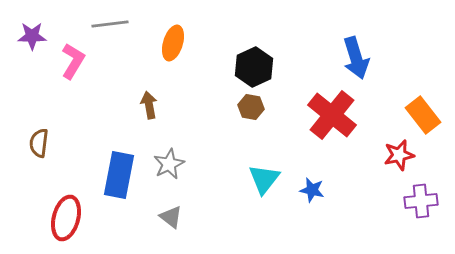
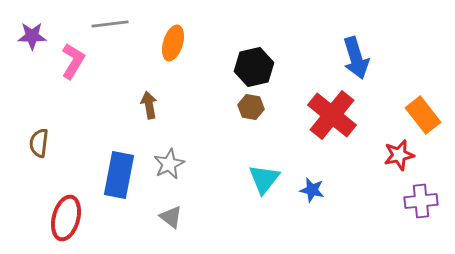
black hexagon: rotated 12 degrees clockwise
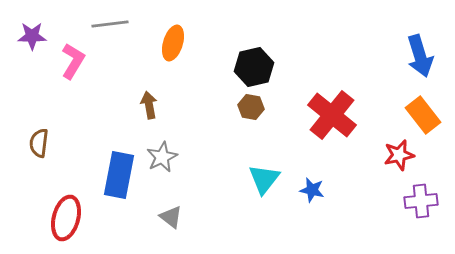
blue arrow: moved 64 px right, 2 px up
gray star: moved 7 px left, 7 px up
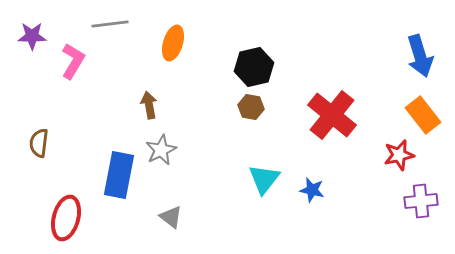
gray star: moved 1 px left, 7 px up
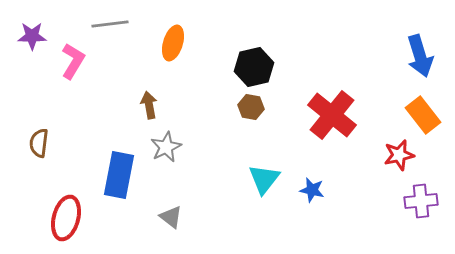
gray star: moved 5 px right, 3 px up
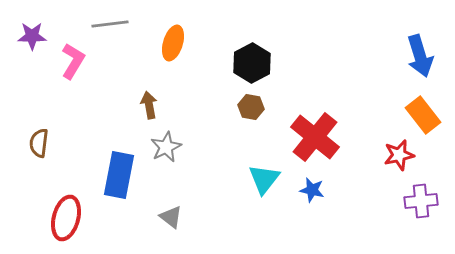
black hexagon: moved 2 px left, 4 px up; rotated 15 degrees counterclockwise
red cross: moved 17 px left, 22 px down
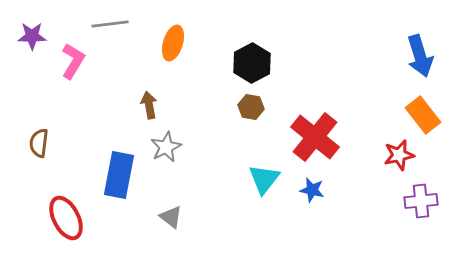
red ellipse: rotated 42 degrees counterclockwise
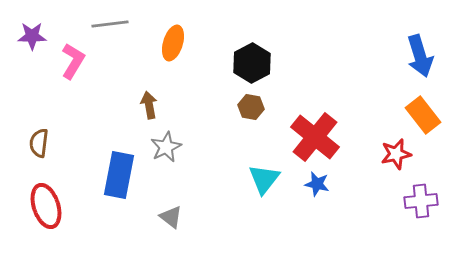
red star: moved 3 px left, 1 px up
blue star: moved 5 px right, 6 px up
red ellipse: moved 20 px left, 12 px up; rotated 9 degrees clockwise
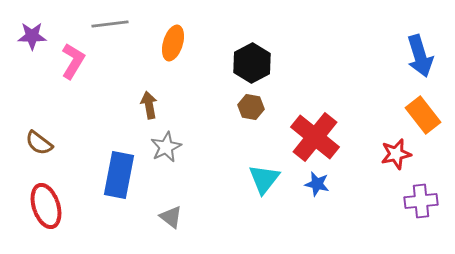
brown semicircle: rotated 60 degrees counterclockwise
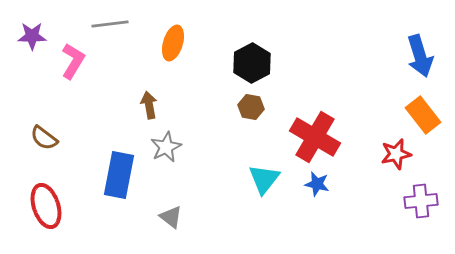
red cross: rotated 9 degrees counterclockwise
brown semicircle: moved 5 px right, 5 px up
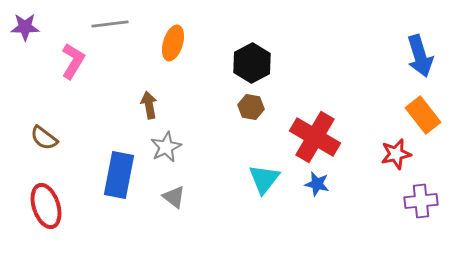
purple star: moved 7 px left, 9 px up
gray triangle: moved 3 px right, 20 px up
